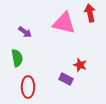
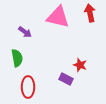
pink triangle: moved 6 px left, 6 px up
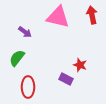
red arrow: moved 2 px right, 2 px down
green semicircle: rotated 132 degrees counterclockwise
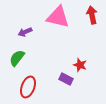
purple arrow: rotated 120 degrees clockwise
red ellipse: rotated 20 degrees clockwise
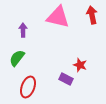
purple arrow: moved 2 px left, 2 px up; rotated 112 degrees clockwise
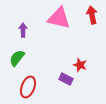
pink triangle: moved 1 px right, 1 px down
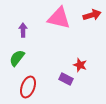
red arrow: rotated 84 degrees clockwise
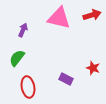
purple arrow: rotated 24 degrees clockwise
red star: moved 13 px right, 3 px down
red ellipse: rotated 30 degrees counterclockwise
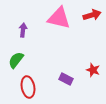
purple arrow: rotated 16 degrees counterclockwise
green semicircle: moved 1 px left, 2 px down
red star: moved 2 px down
